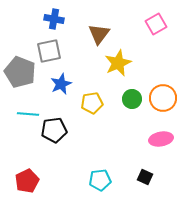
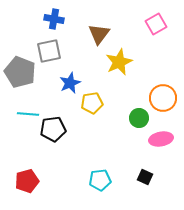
yellow star: moved 1 px right, 1 px up
blue star: moved 9 px right, 1 px up
green circle: moved 7 px right, 19 px down
black pentagon: moved 1 px left, 1 px up
red pentagon: rotated 10 degrees clockwise
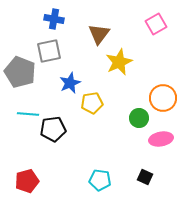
cyan pentagon: rotated 15 degrees clockwise
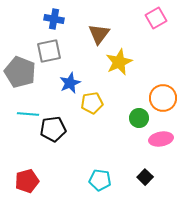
pink square: moved 6 px up
black square: rotated 21 degrees clockwise
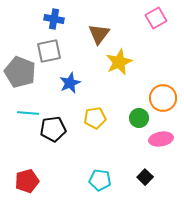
yellow pentagon: moved 3 px right, 15 px down
cyan line: moved 1 px up
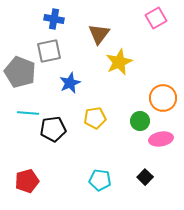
green circle: moved 1 px right, 3 px down
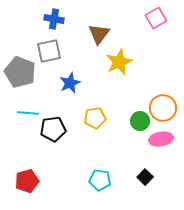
orange circle: moved 10 px down
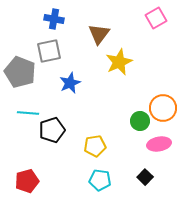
yellow pentagon: moved 28 px down
black pentagon: moved 1 px left, 1 px down; rotated 10 degrees counterclockwise
pink ellipse: moved 2 px left, 5 px down
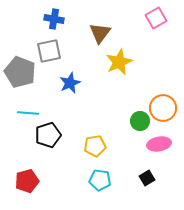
brown triangle: moved 1 px right, 1 px up
black pentagon: moved 4 px left, 5 px down
black square: moved 2 px right, 1 px down; rotated 14 degrees clockwise
